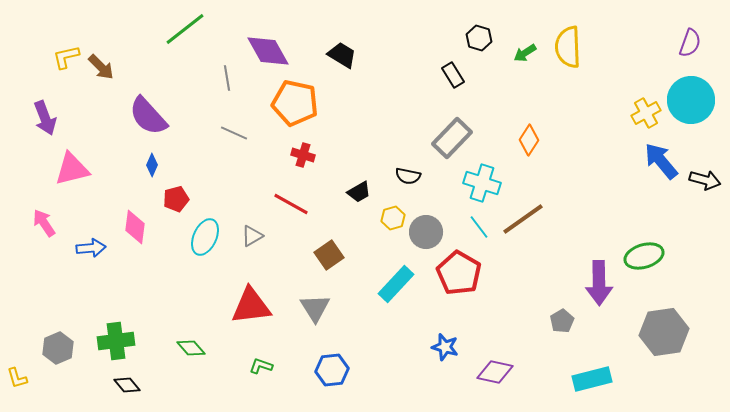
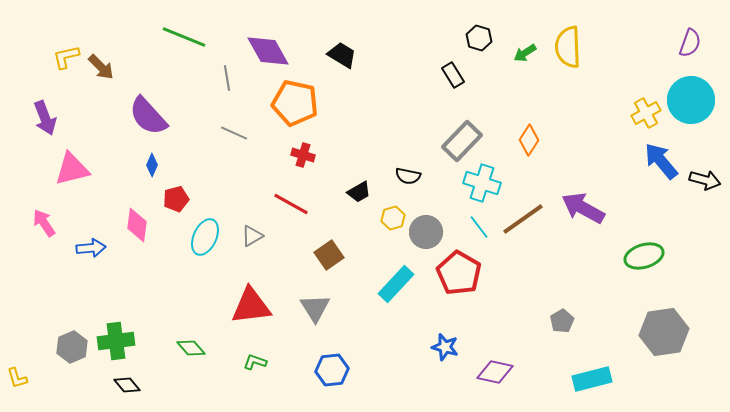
green line at (185, 29): moved 1 px left, 8 px down; rotated 60 degrees clockwise
gray rectangle at (452, 138): moved 10 px right, 3 px down
pink diamond at (135, 227): moved 2 px right, 2 px up
purple arrow at (599, 283): moved 16 px left, 75 px up; rotated 120 degrees clockwise
gray hexagon at (58, 348): moved 14 px right, 1 px up
green L-shape at (261, 366): moved 6 px left, 4 px up
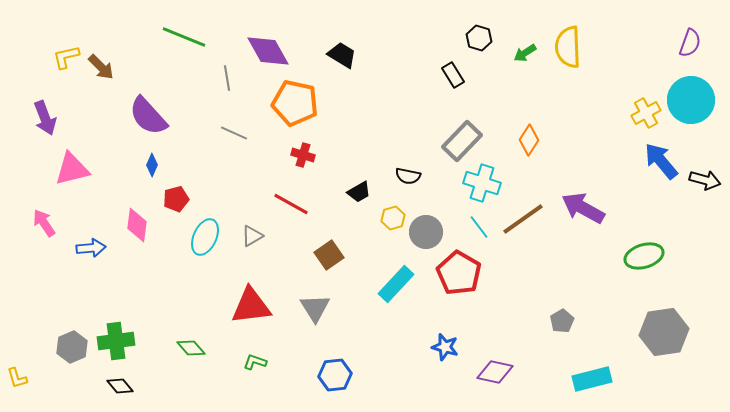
blue hexagon at (332, 370): moved 3 px right, 5 px down
black diamond at (127, 385): moved 7 px left, 1 px down
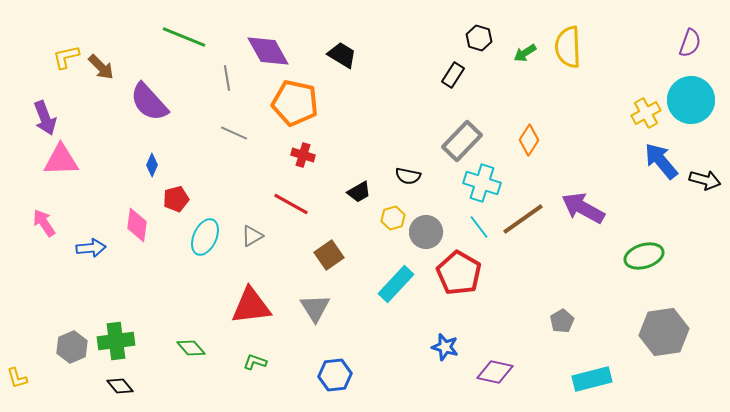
black rectangle at (453, 75): rotated 65 degrees clockwise
purple semicircle at (148, 116): moved 1 px right, 14 px up
pink triangle at (72, 169): moved 11 px left, 9 px up; rotated 12 degrees clockwise
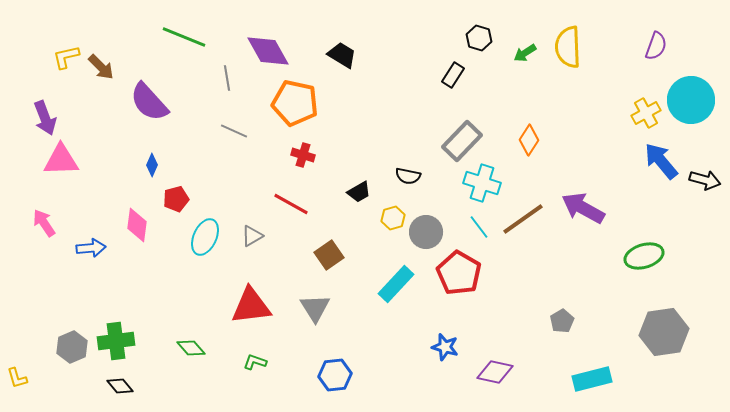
purple semicircle at (690, 43): moved 34 px left, 3 px down
gray line at (234, 133): moved 2 px up
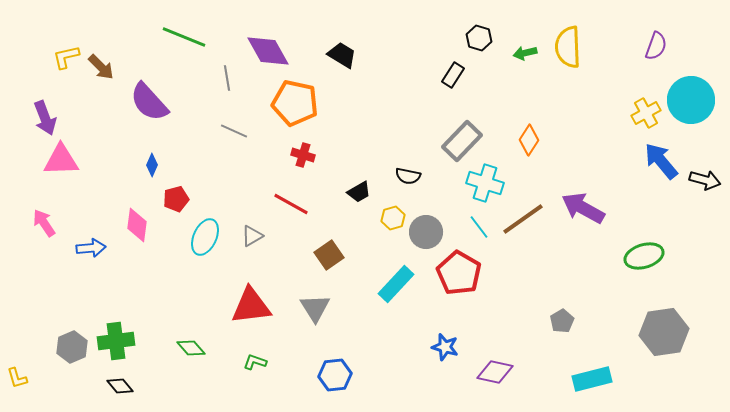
green arrow at (525, 53): rotated 20 degrees clockwise
cyan cross at (482, 183): moved 3 px right
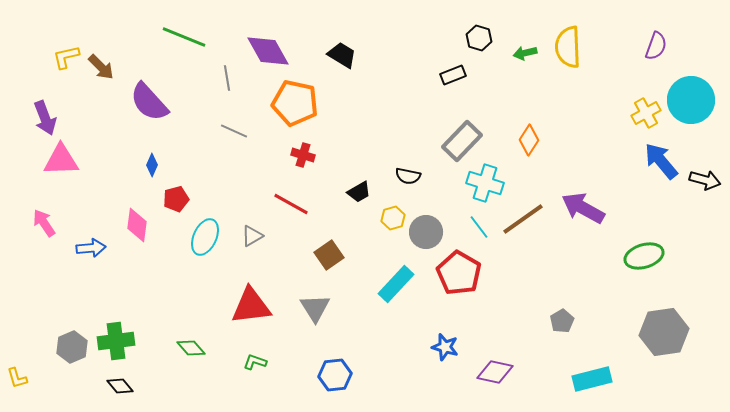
black rectangle at (453, 75): rotated 35 degrees clockwise
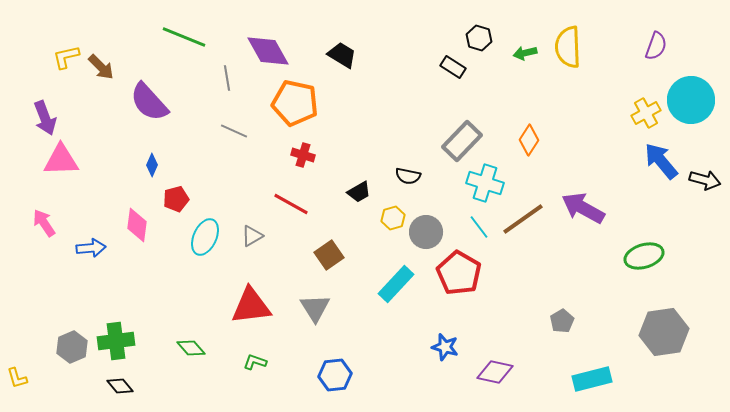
black rectangle at (453, 75): moved 8 px up; rotated 55 degrees clockwise
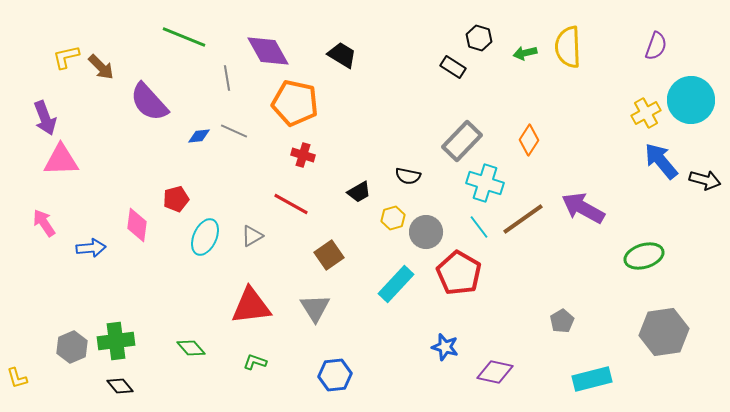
blue diamond at (152, 165): moved 47 px right, 29 px up; rotated 60 degrees clockwise
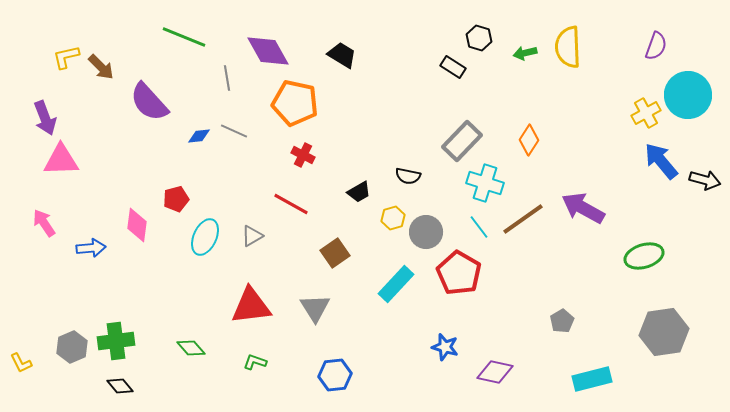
cyan circle at (691, 100): moved 3 px left, 5 px up
red cross at (303, 155): rotated 10 degrees clockwise
brown square at (329, 255): moved 6 px right, 2 px up
yellow L-shape at (17, 378): moved 4 px right, 15 px up; rotated 10 degrees counterclockwise
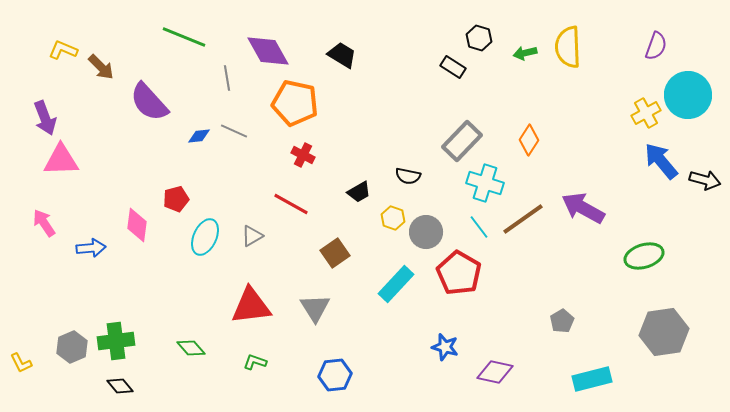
yellow L-shape at (66, 57): moved 3 px left, 7 px up; rotated 36 degrees clockwise
yellow hexagon at (393, 218): rotated 25 degrees counterclockwise
